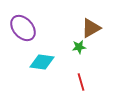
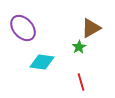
green star: rotated 24 degrees counterclockwise
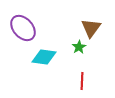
brown triangle: rotated 25 degrees counterclockwise
cyan diamond: moved 2 px right, 5 px up
red line: moved 1 px right, 1 px up; rotated 18 degrees clockwise
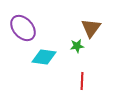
green star: moved 2 px left, 1 px up; rotated 24 degrees clockwise
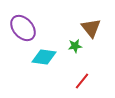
brown triangle: rotated 15 degrees counterclockwise
green star: moved 2 px left
red line: rotated 36 degrees clockwise
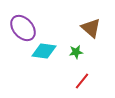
brown triangle: rotated 10 degrees counterclockwise
green star: moved 1 px right, 6 px down
cyan diamond: moved 6 px up
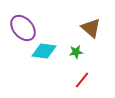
red line: moved 1 px up
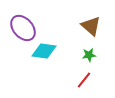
brown triangle: moved 2 px up
green star: moved 13 px right, 3 px down
red line: moved 2 px right
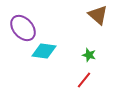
brown triangle: moved 7 px right, 11 px up
green star: rotated 24 degrees clockwise
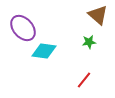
green star: moved 13 px up; rotated 24 degrees counterclockwise
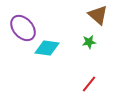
cyan diamond: moved 3 px right, 3 px up
red line: moved 5 px right, 4 px down
